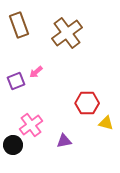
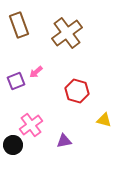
red hexagon: moved 10 px left, 12 px up; rotated 15 degrees clockwise
yellow triangle: moved 2 px left, 3 px up
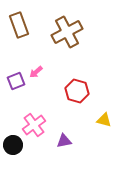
brown cross: moved 1 px up; rotated 8 degrees clockwise
pink cross: moved 3 px right
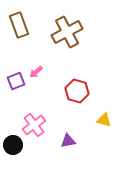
purple triangle: moved 4 px right
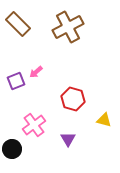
brown rectangle: moved 1 px left, 1 px up; rotated 25 degrees counterclockwise
brown cross: moved 1 px right, 5 px up
red hexagon: moved 4 px left, 8 px down
purple triangle: moved 2 px up; rotated 49 degrees counterclockwise
black circle: moved 1 px left, 4 px down
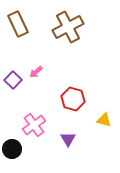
brown rectangle: rotated 20 degrees clockwise
purple square: moved 3 px left, 1 px up; rotated 24 degrees counterclockwise
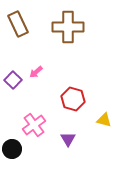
brown cross: rotated 28 degrees clockwise
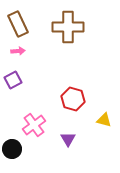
pink arrow: moved 18 px left, 21 px up; rotated 144 degrees counterclockwise
purple square: rotated 18 degrees clockwise
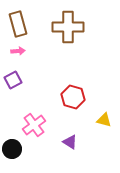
brown rectangle: rotated 10 degrees clockwise
red hexagon: moved 2 px up
purple triangle: moved 2 px right, 3 px down; rotated 28 degrees counterclockwise
